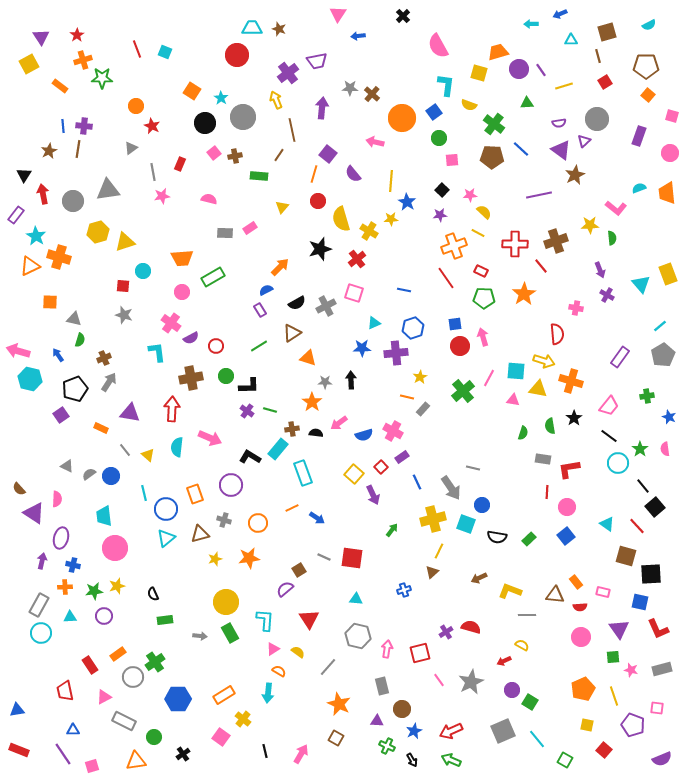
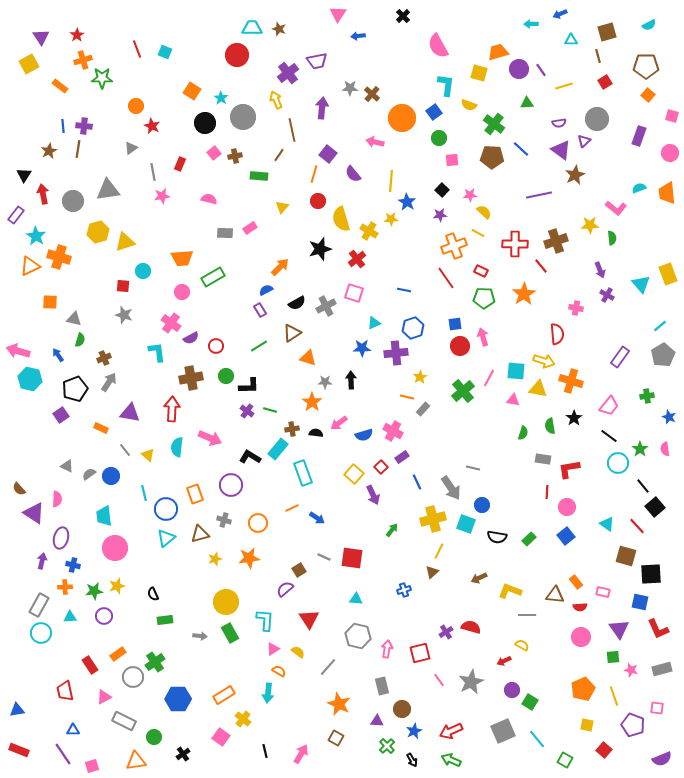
green cross at (387, 746): rotated 21 degrees clockwise
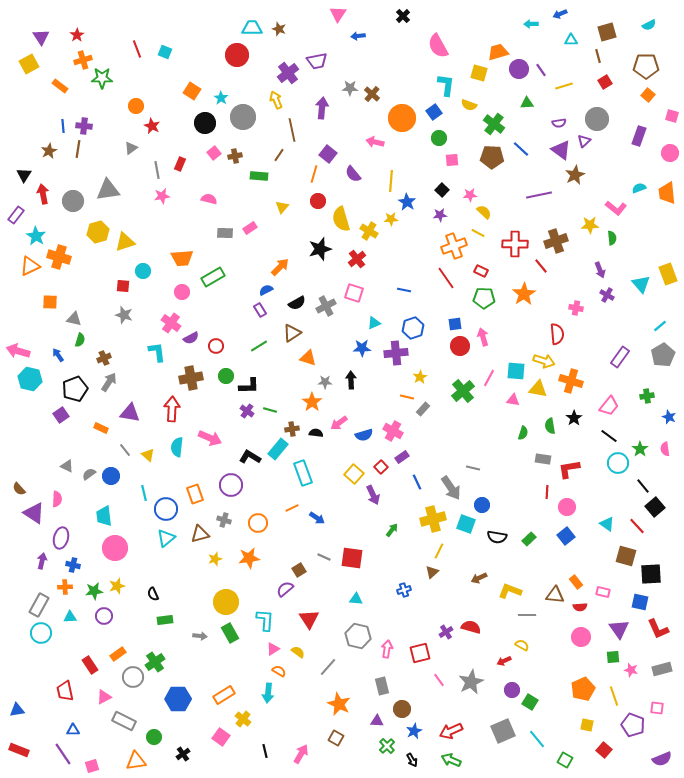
gray line at (153, 172): moved 4 px right, 2 px up
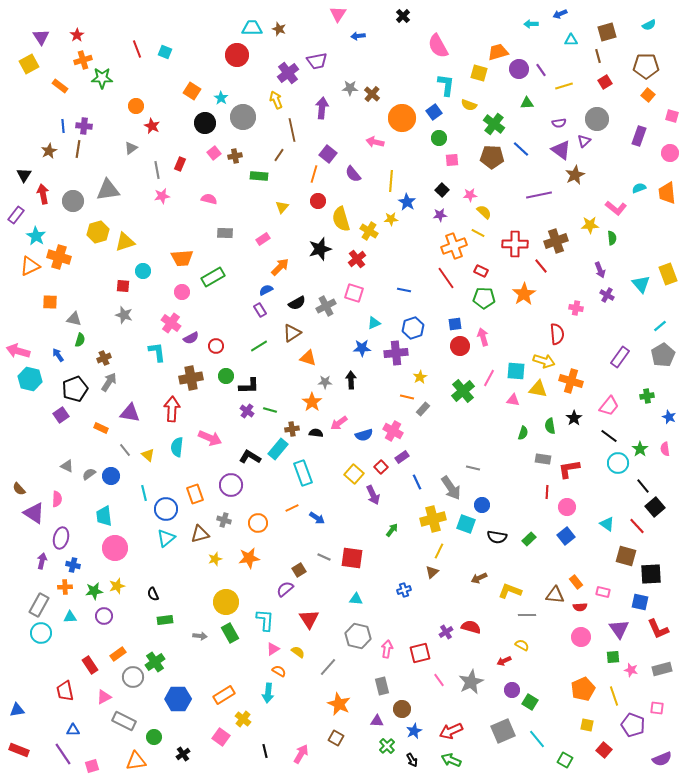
pink rectangle at (250, 228): moved 13 px right, 11 px down
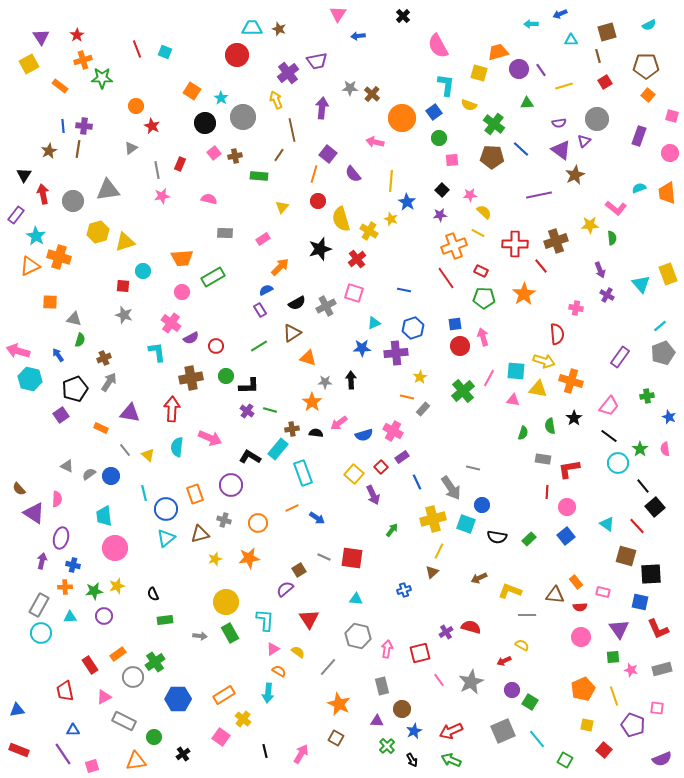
yellow star at (391, 219): rotated 24 degrees clockwise
gray pentagon at (663, 355): moved 2 px up; rotated 10 degrees clockwise
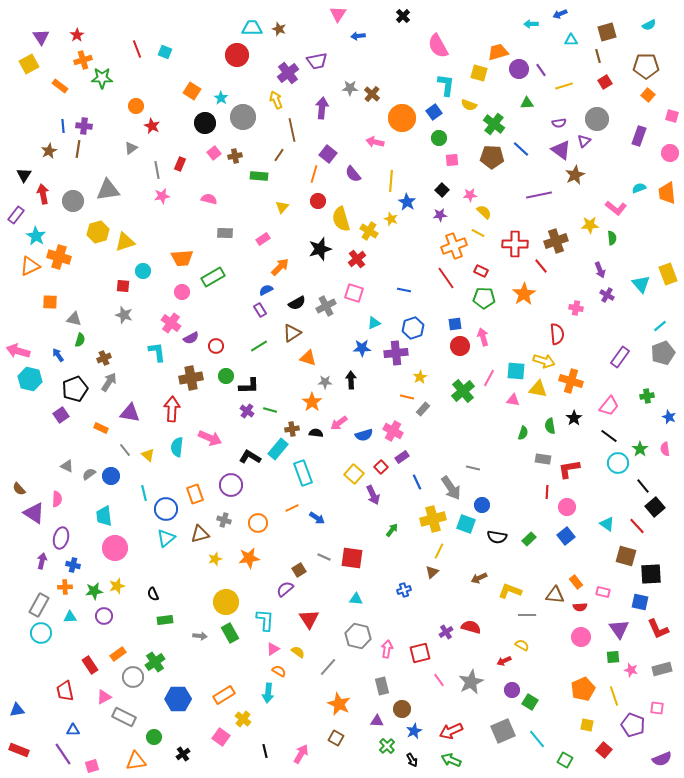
gray rectangle at (124, 721): moved 4 px up
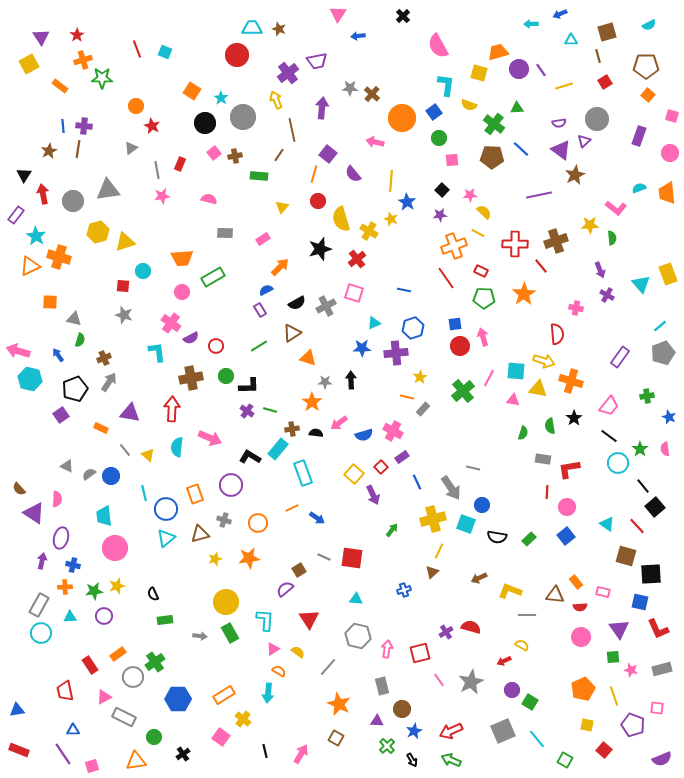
green triangle at (527, 103): moved 10 px left, 5 px down
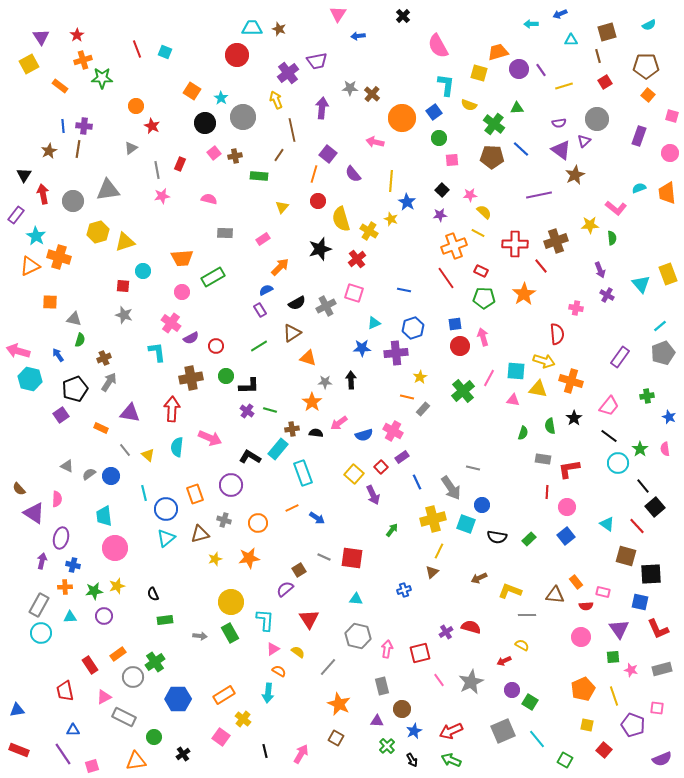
yellow circle at (226, 602): moved 5 px right
red semicircle at (580, 607): moved 6 px right, 1 px up
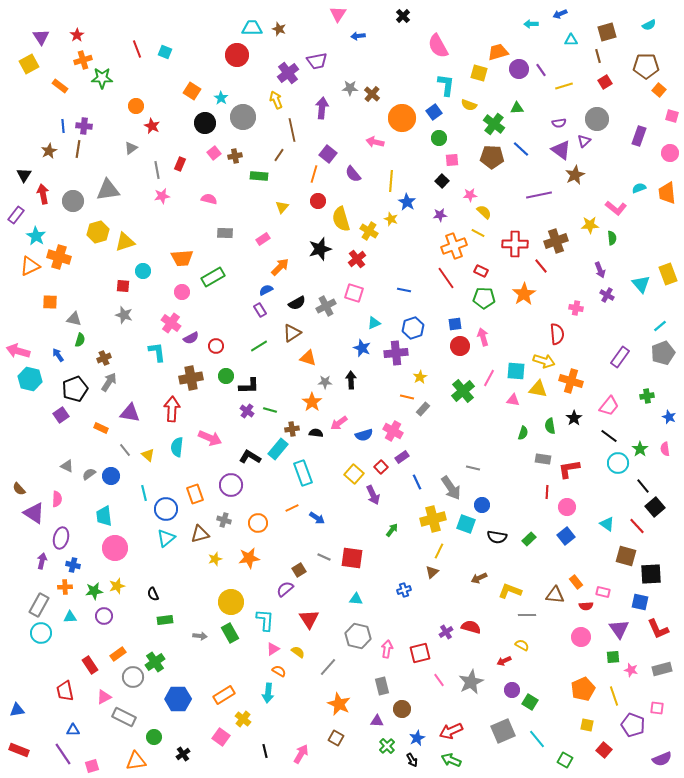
orange square at (648, 95): moved 11 px right, 5 px up
black square at (442, 190): moved 9 px up
blue star at (362, 348): rotated 24 degrees clockwise
blue star at (414, 731): moved 3 px right, 7 px down
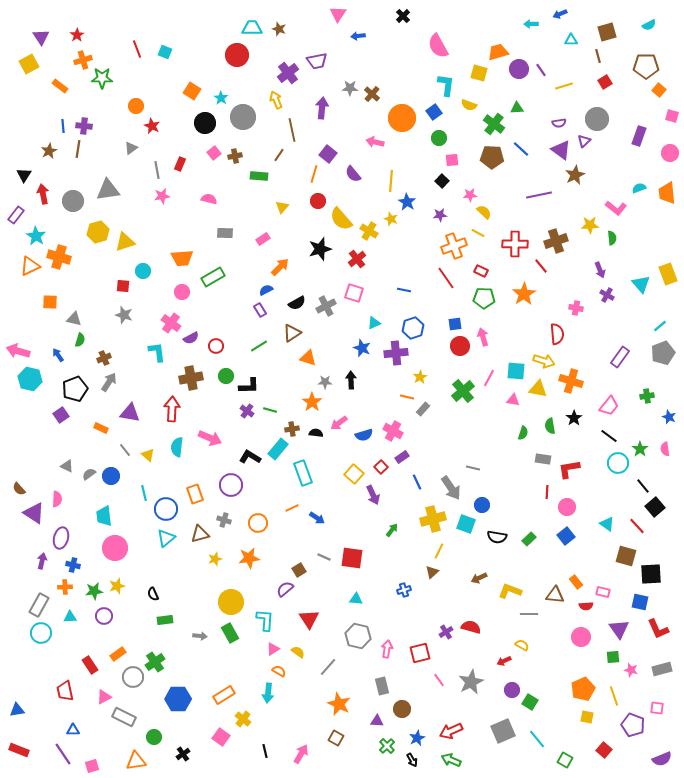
yellow semicircle at (341, 219): rotated 25 degrees counterclockwise
gray line at (527, 615): moved 2 px right, 1 px up
yellow square at (587, 725): moved 8 px up
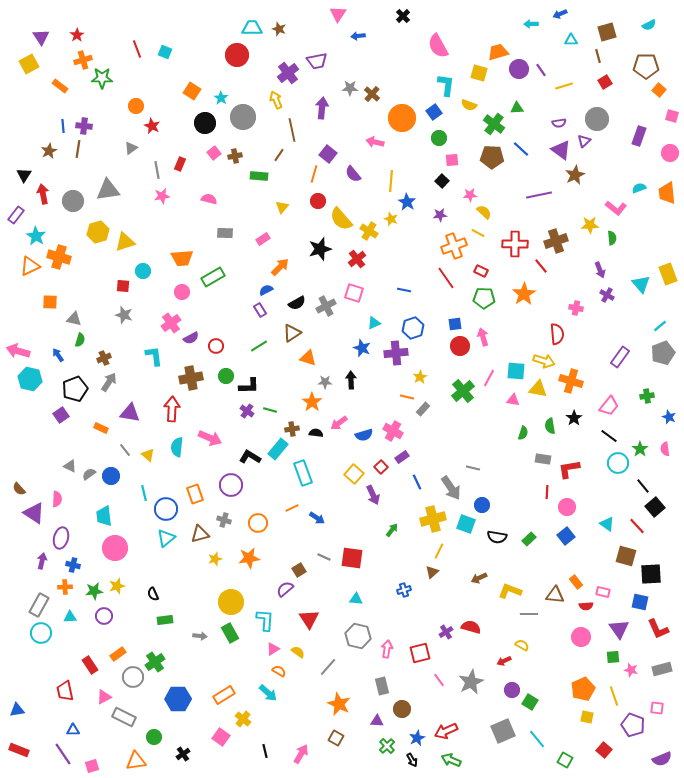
pink cross at (171, 323): rotated 18 degrees clockwise
cyan L-shape at (157, 352): moved 3 px left, 4 px down
gray triangle at (67, 466): moved 3 px right
cyan arrow at (268, 693): rotated 54 degrees counterclockwise
red arrow at (451, 731): moved 5 px left
